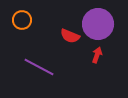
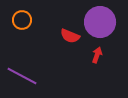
purple circle: moved 2 px right, 2 px up
purple line: moved 17 px left, 9 px down
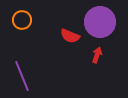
purple line: rotated 40 degrees clockwise
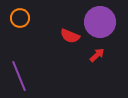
orange circle: moved 2 px left, 2 px up
red arrow: rotated 28 degrees clockwise
purple line: moved 3 px left
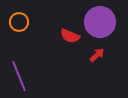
orange circle: moved 1 px left, 4 px down
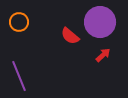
red semicircle: rotated 18 degrees clockwise
red arrow: moved 6 px right
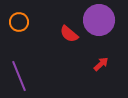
purple circle: moved 1 px left, 2 px up
red semicircle: moved 1 px left, 2 px up
red arrow: moved 2 px left, 9 px down
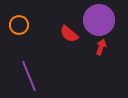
orange circle: moved 3 px down
red arrow: moved 17 px up; rotated 28 degrees counterclockwise
purple line: moved 10 px right
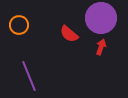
purple circle: moved 2 px right, 2 px up
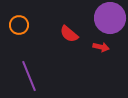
purple circle: moved 9 px right
red arrow: rotated 84 degrees clockwise
